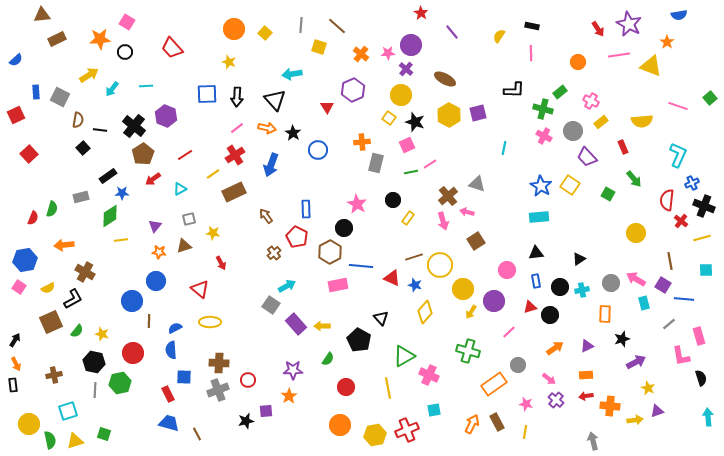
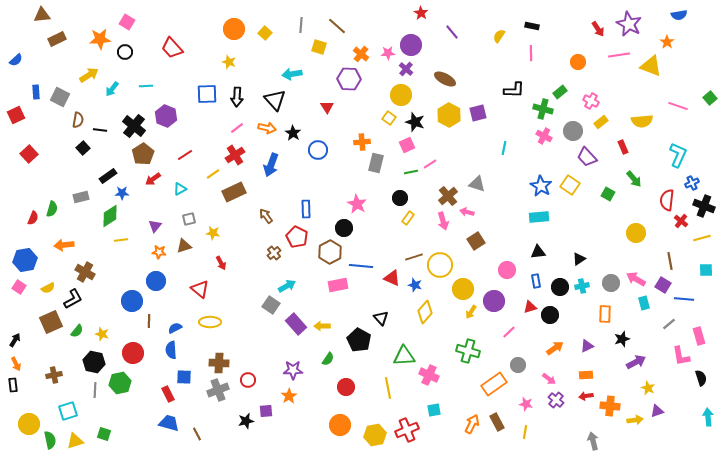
purple hexagon at (353, 90): moved 4 px left, 11 px up; rotated 25 degrees clockwise
black circle at (393, 200): moved 7 px right, 2 px up
black triangle at (536, 253): moved 2 px right, 1 px up
cyan cross at (582, 290): moved 4 px up
green triangle at (404, 356): rotated 25 degrees clockwise
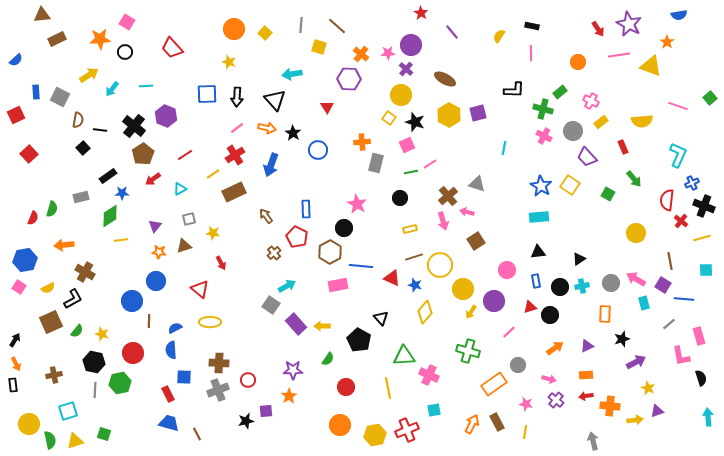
yellow rectangle at (408, 218): moved 2 px right, 11 px down; rotated 40 degrees clockwise
pink arrow at (549, 379): rotated 24 degrees counterclockwise
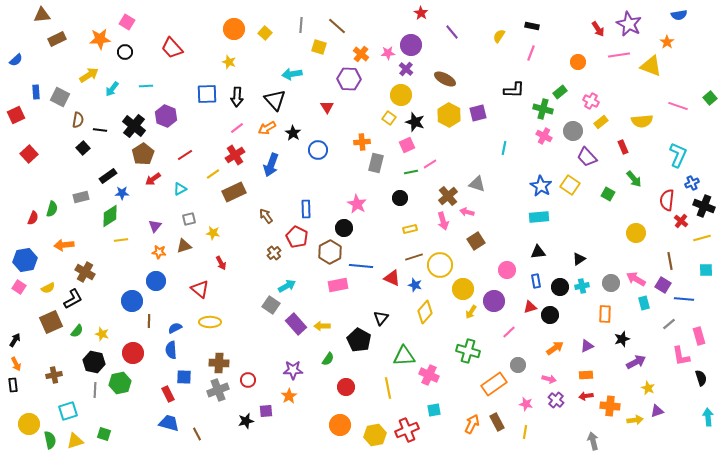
pink line at (531, 53): rotated 21 degrees clockwise
orange arrow at (267, 128): rotated 138 degrees clockwise
black triangle at (381, 318): rotated 21 degrees clockwise
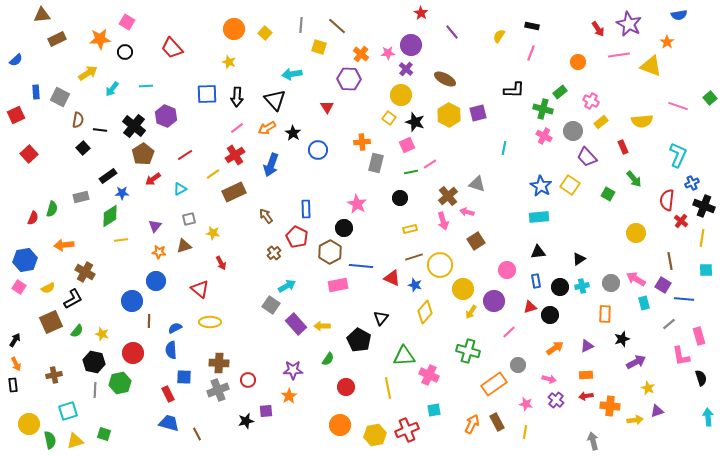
yellow arrow at (89, 75): moved 1 px left, 2 px up
yellow line at (702, 238): rotated 66 degrees counterclockwise
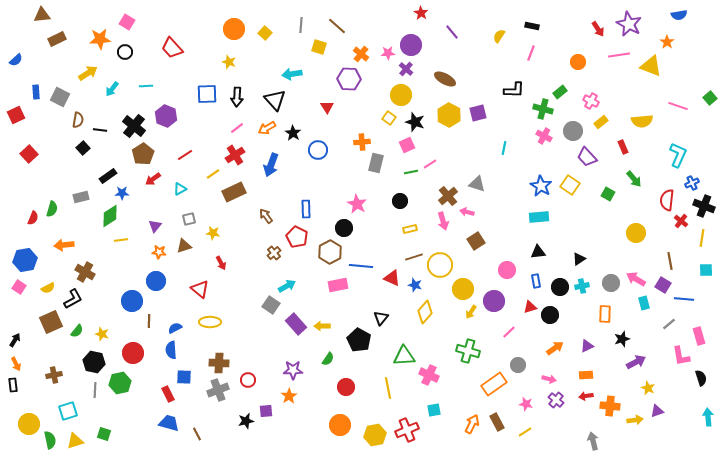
black circle at (400, 198): moved 3 px down
yellow line at (525, 432): rotated 48 degrees clockwise
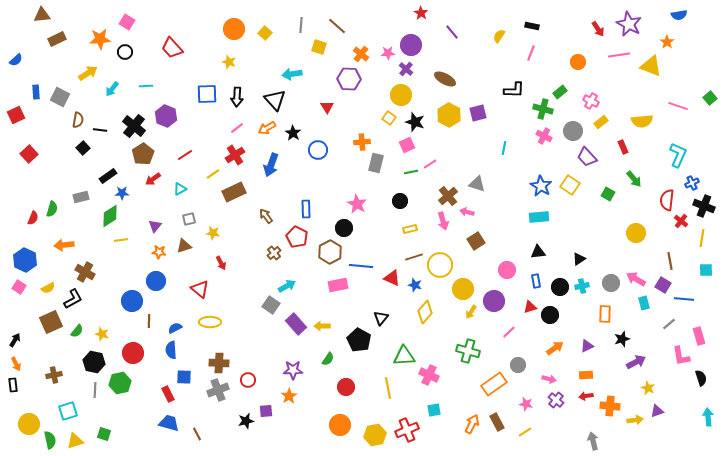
blue hexagon at (25, 260): rotated 25 degrees counterclockwise
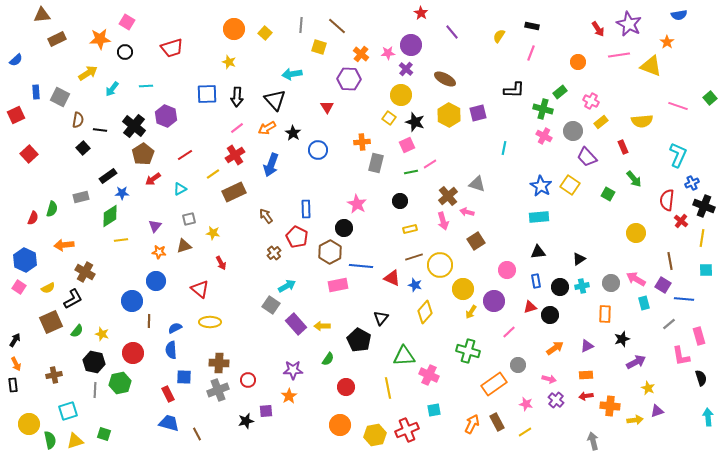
red trapezoid at (172, 48): rotated 65 degrees counterclockwise
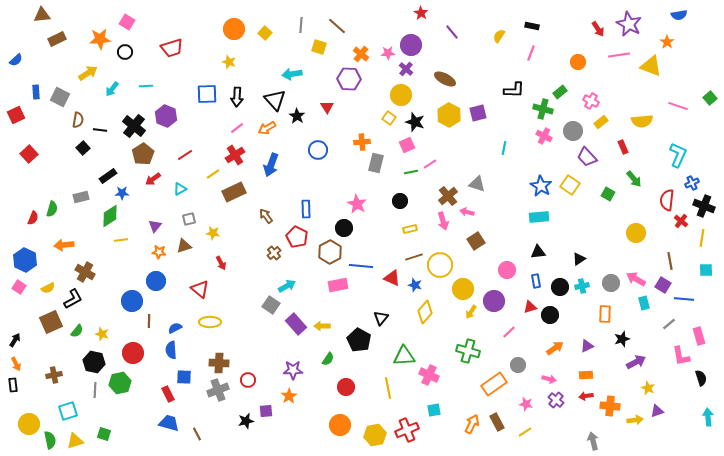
black star at (293, 133): moved 4 px right, 17 px up
